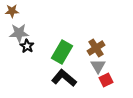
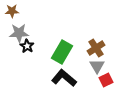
gray triangle: moved 1 px left
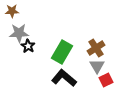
black star: moved 1 px right
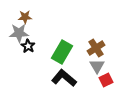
brown star: moved 13 px right, 6 px down
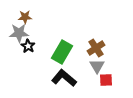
red square: rotated 24 degrees clockwise
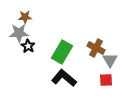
brown cross: rotated 30 degrees counterclockwise
gray triangle: moved 13 px right, 6 px up
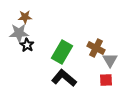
black star: moved 1 px left, 1 px up
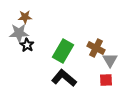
green rectangle: moved 1 px right, 1 px up
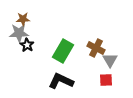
brown star: moved 2 px left, 2 px down
black L-shape: moved 3 px left, 3 px down; rotated 15 degrees counterclockwise
